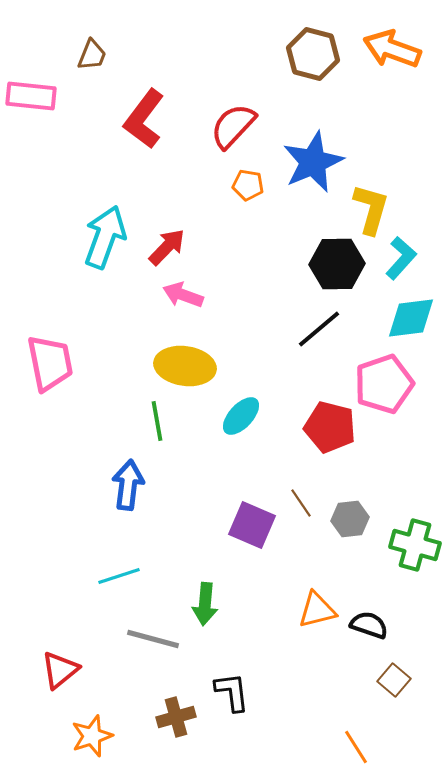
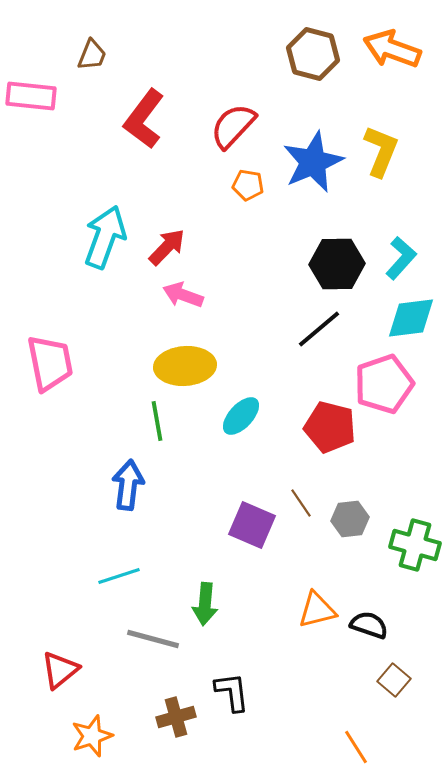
yellow L-shape: moved 10 px right, 58 px up; rotated 6 degrees clockwise
yellow ellipse: rotated 12 degrees counterclockwise
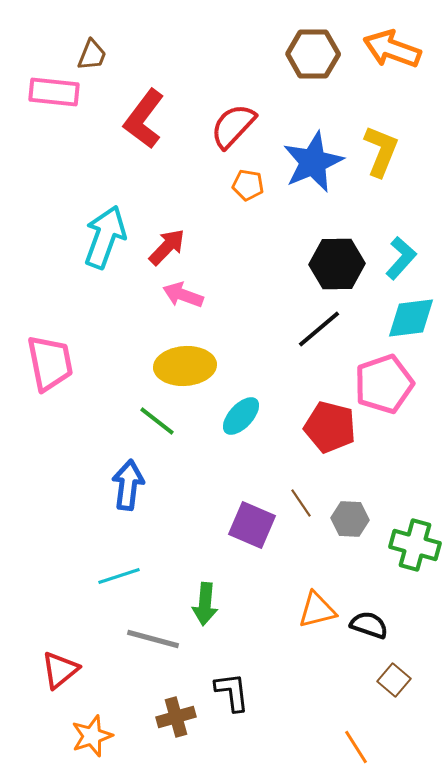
brown hexagon: rotated 15 degrees counterclockwise
pink rectangle: moved 23 px right, 4 px up
green line: rotated 42 degrees counterclockwise
gray hexagon: rotated 9 degrees clockwise
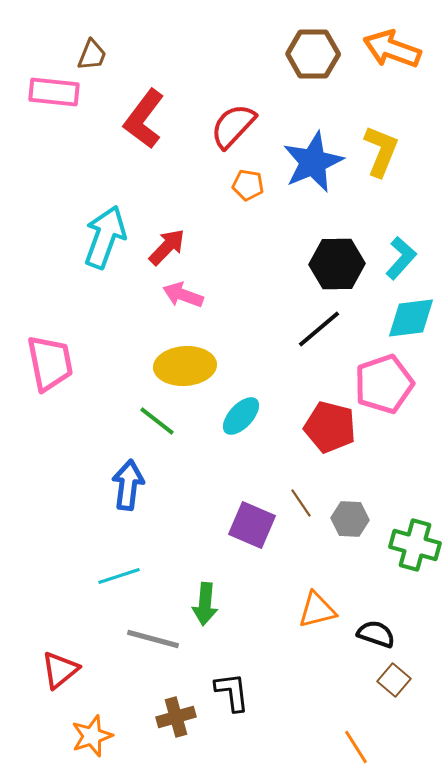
black semicircle: moved 7 px right, 9 px down
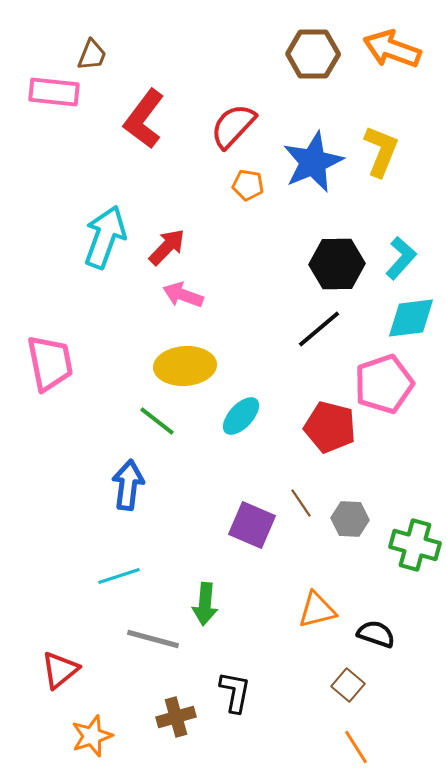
brown square: moved 46 px left, 5 px down
black L-shape: moved 3 px right; rotated 18 degrees clockwise
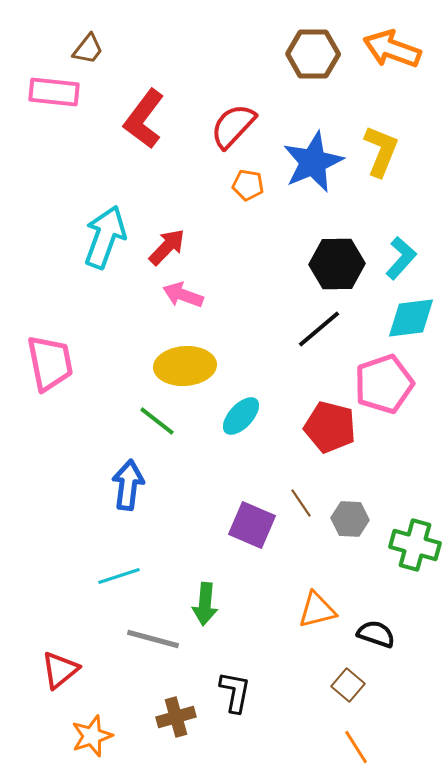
brown trapezoid: moved 4 px left, 6 px up; rotated 16 degrees clockwise
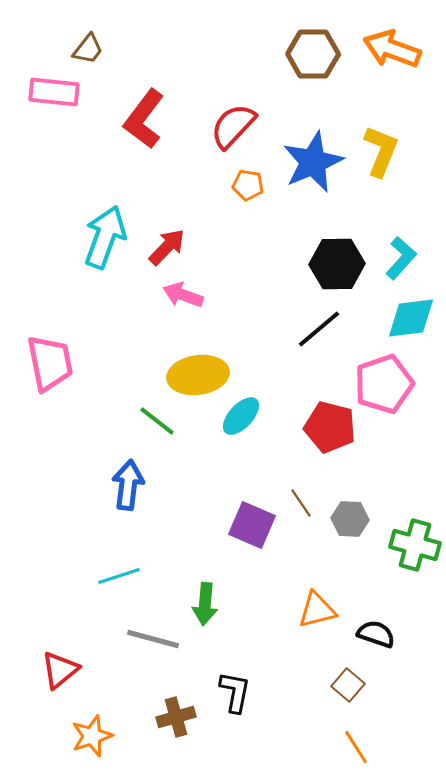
yellow ellipse: moved 13 px right, 9 px down; rotated 4 degrees counterclockwise
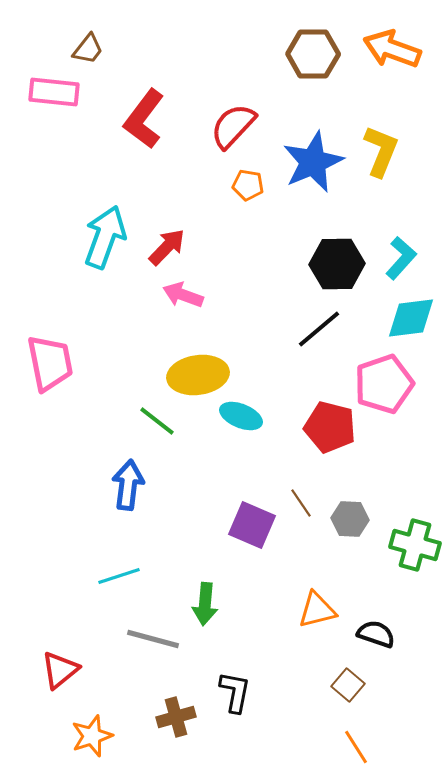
cyan ellipse: rotated 69 degrees clockwise
